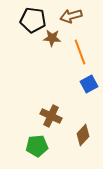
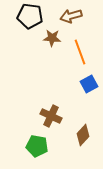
black pentagon: moved 3 px left, 4 px up
green pentagon: rotated 15 degrees clockwise
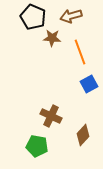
black pentagon: moved 3 px right, 1 px down; rotated 15 degrees clockwise
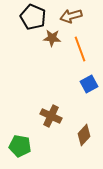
orange line: moved 3 px up
brown diamond: moved 1 px right
green pentagon: moved 17 px left
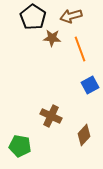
black pentagon: rotated 10 degrees clockwise
blue square: moved 1 px right, 1 px down
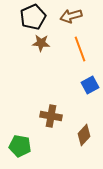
black pentagon: rotated 15 degrees clockwise
brown star: moved 11 px left, 5 px down
brown cross: rotated 15 degrees counterclockwise
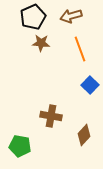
blue square: rotated 18 degrees counterclockwise
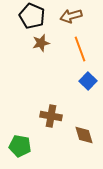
black pentagon: moved 1 px left, 1 px up; rotated 25 degrees counterclockwise
brown star: rotated 18 degrees counterclockwise
blue square: moved 2 px left, 4 px up
brown diamond: rotated 60 degrees counterclockwise
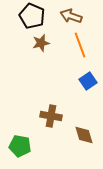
brown arrow: rotated 35 degrees clockwise
orange line: moved 4 px up
blue square: rotated 12 degrees clockwise
